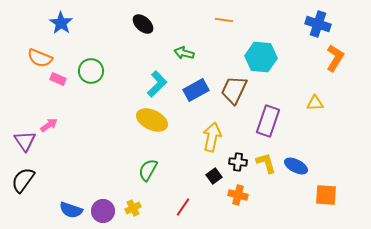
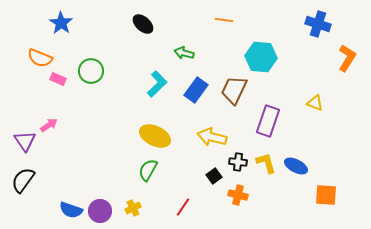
orange L-shape: moved 12 px right
blue rectangle: rotated 25 degrees counterclockwise
yellow triangle: rotated 24 degrees clockwise
yellow ellipse: moved 3 px right, 16 px down
yellow arrow: rotated 88 degrees counterclockwise
purple circle: moved 3 px left
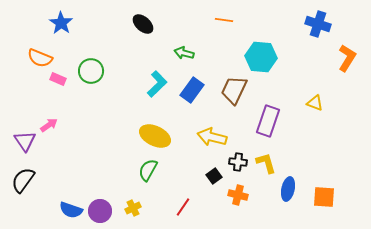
blue rectangle: moved 4 px left
blue ellipse: moved 8 px left, 23 px down; rotated 75 degrees clockwise
orange square: moved 2 px left, 2 px down
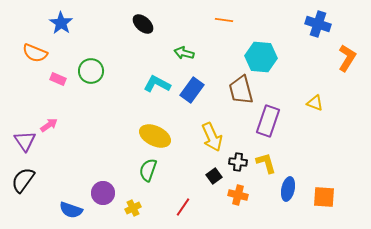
orange semicircle: moved 5 px left, 5 px up
cyan L-shape: rotated 108 degrees counterclockwise
brown trapezoid: moved 7 px right; rotated 40 degrees counterclockwise
yellow arrow: rotated 128 degrees counterclockwise
green semicircle: rotated 10 degrees counterclockwise
purple circle: moved 3 px right, 18 px up
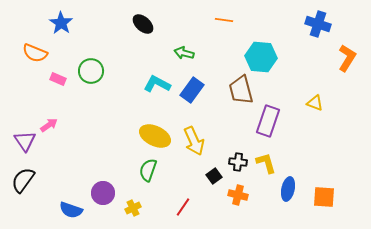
yellow arrow: moved 18 px left, 4 px down
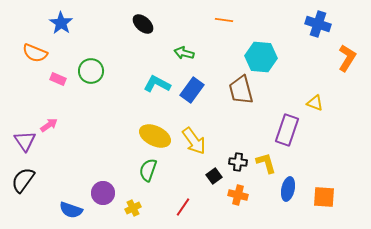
purple rectangle: moved 19 px right, 9 px down
yellow arrow: rotated 12 degrees counterclockwise
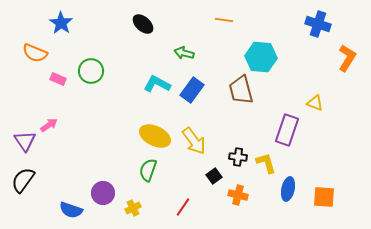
black cross: moved 5 px up
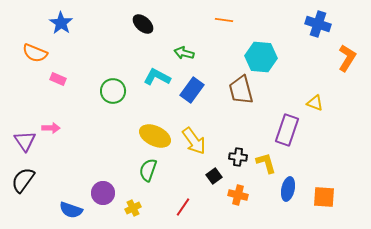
green circle: moved 22 px right, 20 px down
cyan L-shape: moved 7 px up
pink arrow: moved 2 px right, 3 px down; rotated 36 degrees clockwise
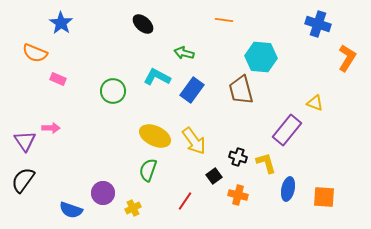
purple rectangle: rotated 20 degrees clockwise
black cross: rotated 12 degrees clockwise
red line: moved 2 px right, 6 px up
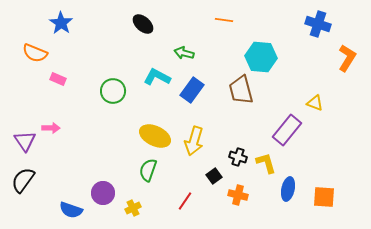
yellow arrow: rotated 52 degrees clockwise
